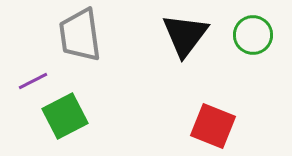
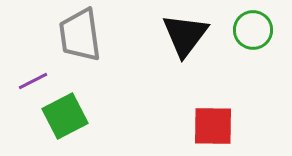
green circle: moved 5 px up
red square: rotated 21 degrees counterclockwise
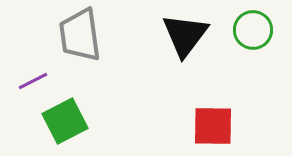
green square: moved 5 px down
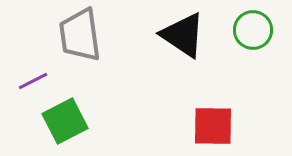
black triangle: moved 2 px left; rotated 33 degrees counterclockwise
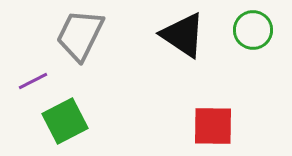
gray trapezoid: rotated 34 degrees clockwise
